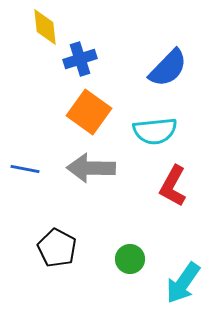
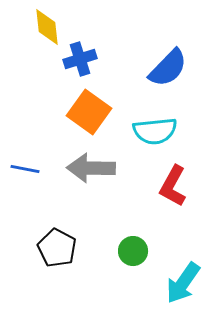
yellow diamond: moved 2 px right
green circle: moved 3 px right, 8 px up
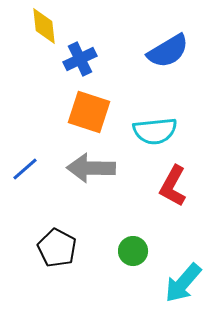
yellow diamond: moved 3 px left, 1 px up
blue cross: rotated 8 degrees counterclockwise
blue semicircle: moved 17 px up; rotated 15 degrees clockwise
orange square: rotated 18 degrees counterclockwise
blue line: rotated 52 degrees counterclockwise
cyan arrow: rotated 6 degrees clockwise
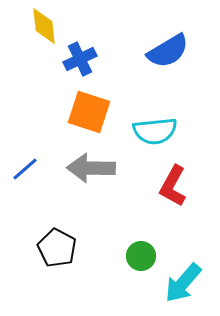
green circle: moved 8 px right, 5 px down
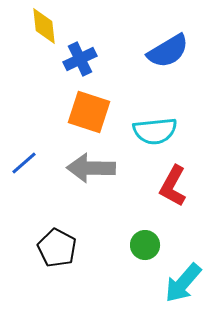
blue line: moved 1 px left, 6 px up
green circle: moved 4 px right, 11 px up
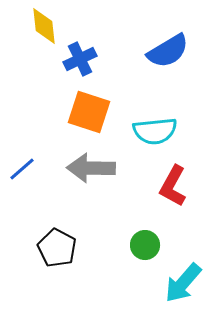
blue line: moved 2 px left, 6 px down
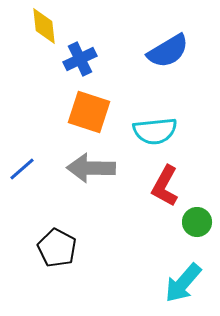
red L-shape: moved 8 px left
green circle: moved 52 px right, 23 px up
